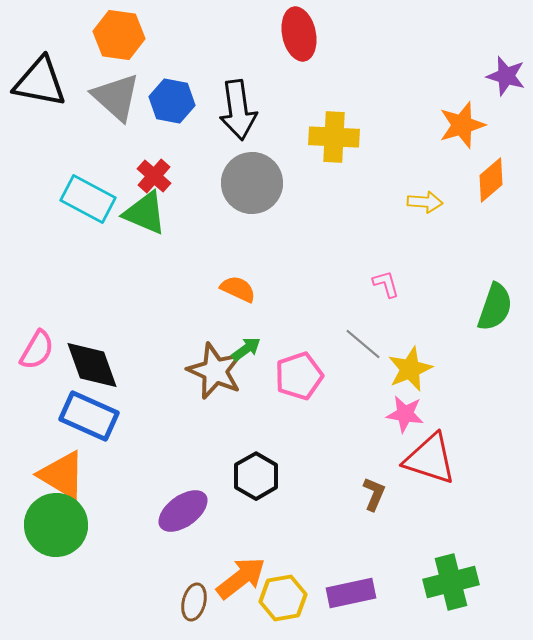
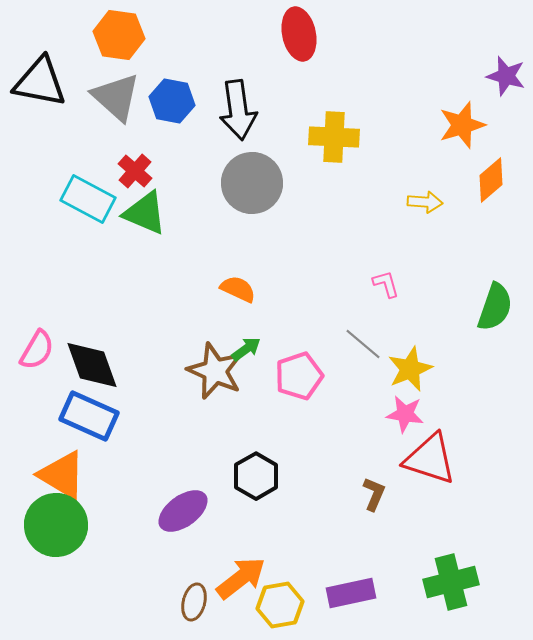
red cross: moved 19 px left, 5 px up
yellow hexagon: moved 3 px left, 7 px down
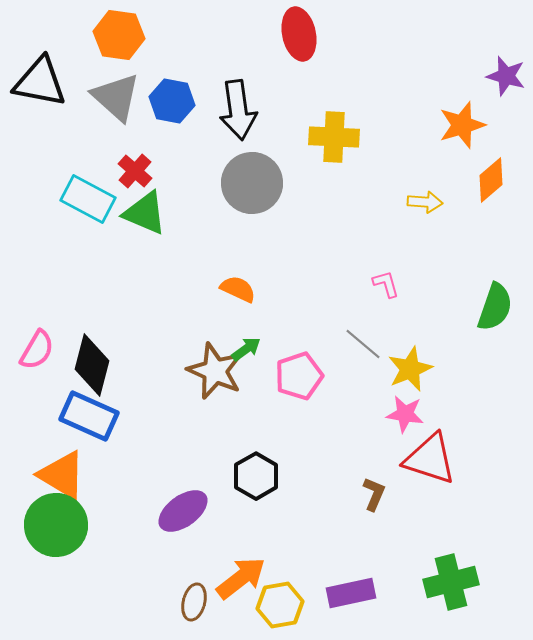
black diamond: rotated 34 degrees clockwise
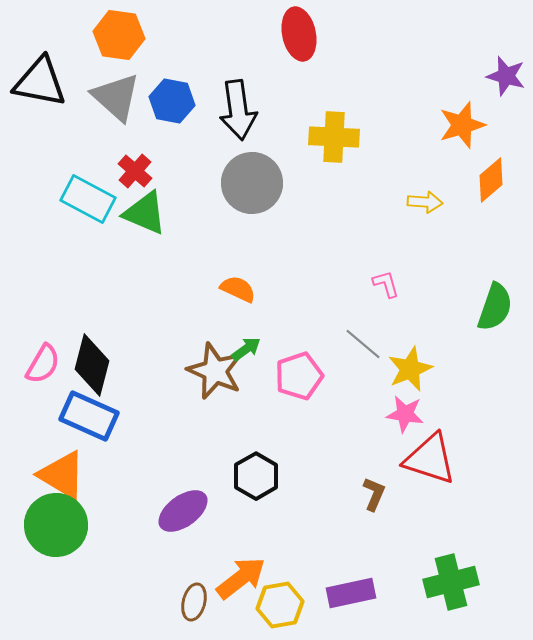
pink semicircle: moved 6 px right, 14 px down
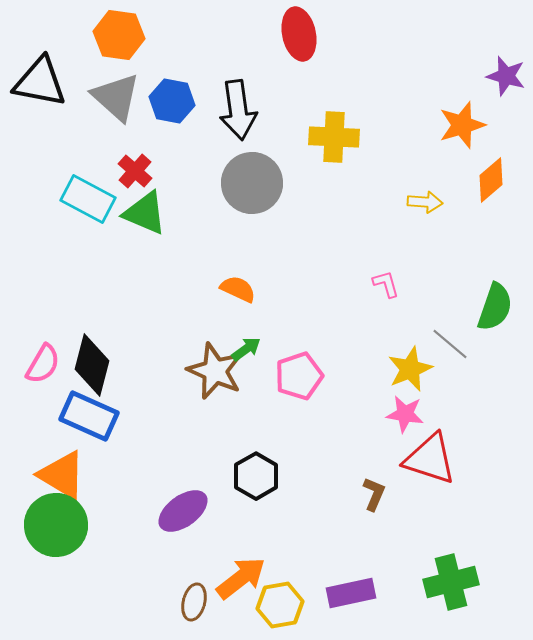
gray line: moved 87 px right
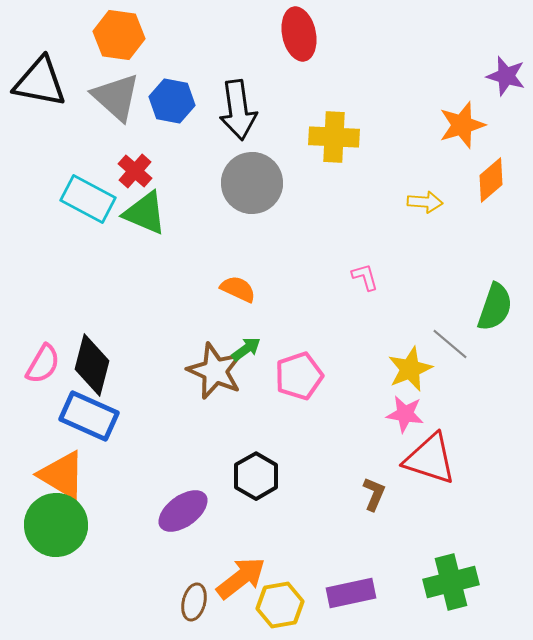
pink L-shape: moved 21 px left, 7 px up
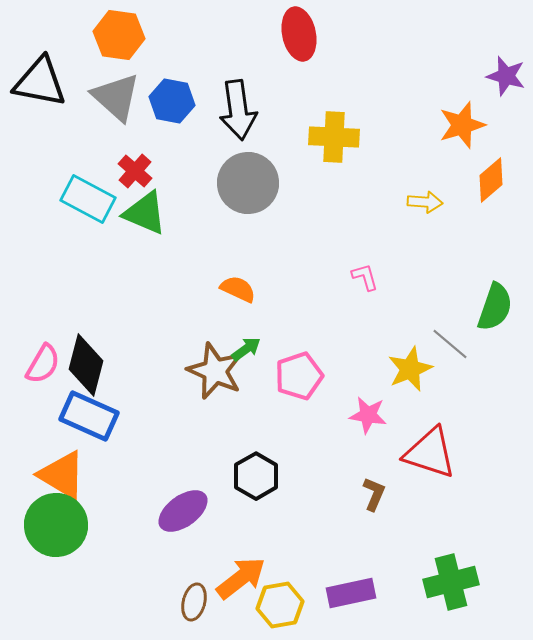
gray circle: moved 4 px left
black diamond: moved 6 px left
pink star: moved 37 px left, 1 px down
red triangle: moved 6 px up
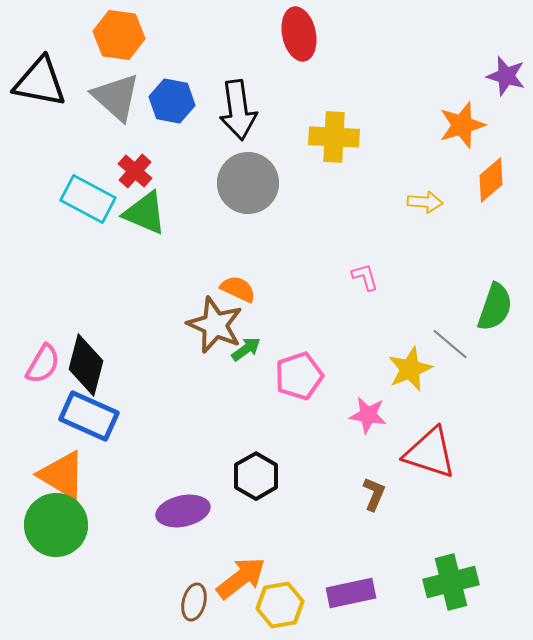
brown star: moved 46 px up
purple ellipse: rotated 24 degrees clockwise
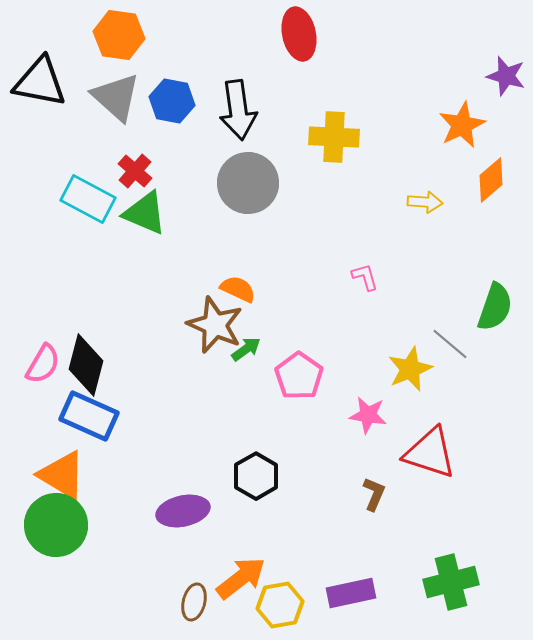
orange star: rotated 9 degrees counterclockwise
pink pentagon: rotated 18 degrees counterclockwise
